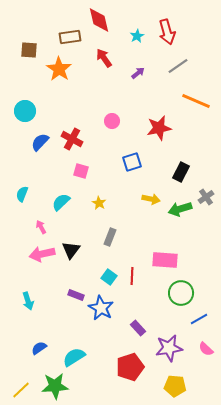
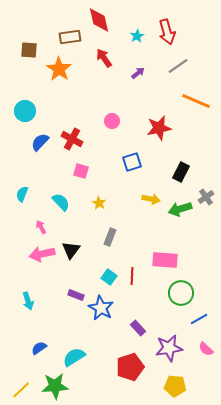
cyan semicircle at (61, 202): rotated 90 degrees clockwise
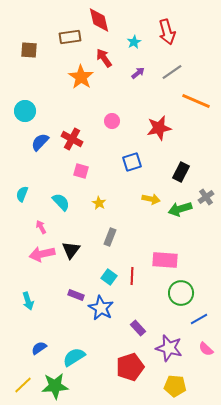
cyan star at (137, 36): moved 3 px left, 6 px down
gray line at (178, 66): moved 6 px left, 6 px down
orange star at (59, 69): moved 22 px right, 8 px down
purple star at (169, 348): rotated 24 degrees clockwise
yellow line at (21, 390): moved 2 px right, 5 px up
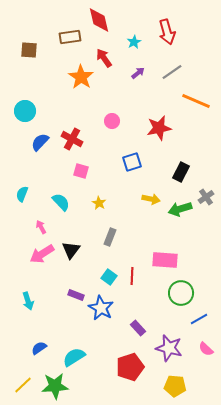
pink arrow at (42, 254): rotated 20 degrees counterclockwise
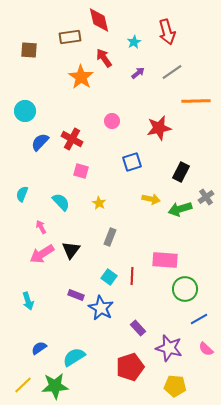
orange line at (196, 101): rotated 24 degrees counterclockwise
green circle at (181, 293): moved 4 px right, 4 px up
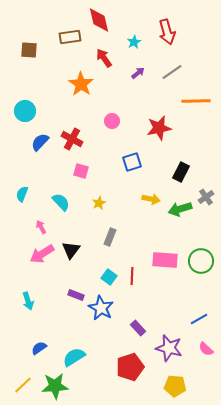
orange star at (81, 77): moved 7 px down
yellow star at (99, 203): rotated 16 degrees clockwise
green circle at (185, 289): moved 16 px right, 28 px up
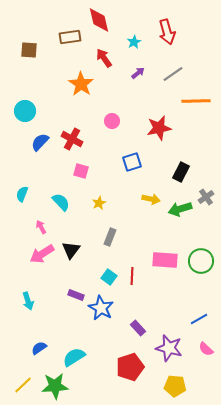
gray line at (172, 72): moved 1 px right, 2 px down
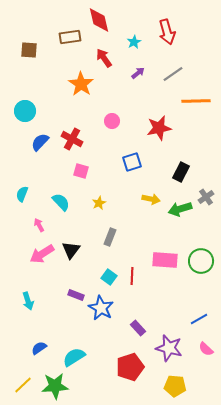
pink arrow at (41, 227): moved 2 px left, 2 px up
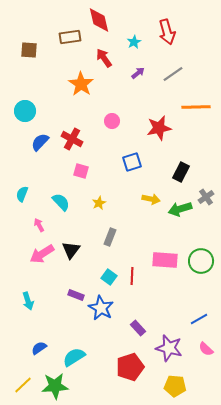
orange line at (196, 101): moved 6 px down
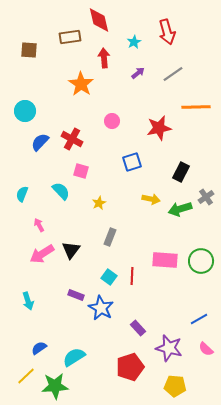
red arrow at (104, 58): rotated 30 degrees clockwise
cyan semicircle at (61, 202): moved 11 px up
yellow line at (23, 385): moved 3 px right, 9 px up
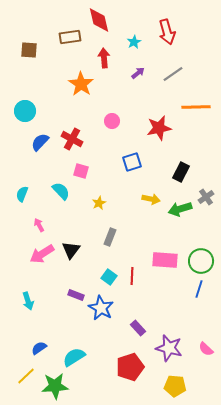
blue line at (199, 319): moved 30 px up; rotated 42 degrees counterclockwise
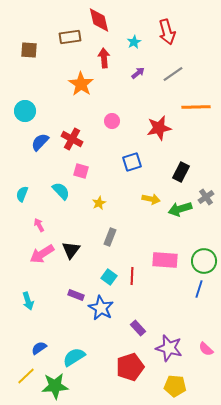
green circle at (201, 261): moved 3 px right
